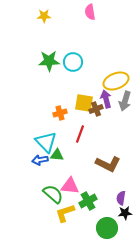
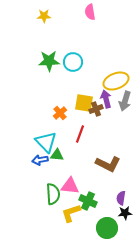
orange cross: rotated 24 degrees counterclockwise
green semicircle: rotated 45 degrees clockwise
green cross: rotated 36 degrees counterclockwise
yellow L-shape: moved 6 px right
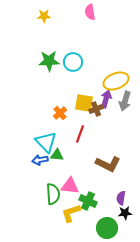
purple arrow: rotated 30 degrees clockwise
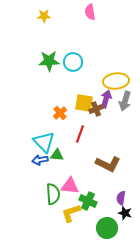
yellow ellipse: rotated 15 degrees clockwise
cyan triangle: moved 2 px left
black star: rotated 24 degrees clockwise
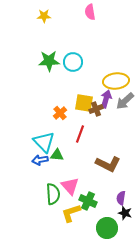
gray arrow: rotated 30 degrees clockwise
pink triangle: rotated 42 degrees clockwise
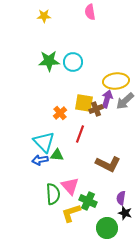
purple arrow: moved 1 px right
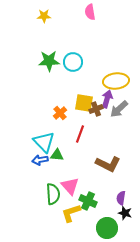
gray arrow: moved 6 px left, 8 px down
